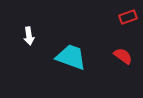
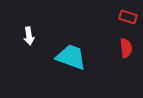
red rectangle: rotated 36 degrees clockwise
red semicircle: moved 3 px right, 8 px up; rotated 48 degrees clockwise
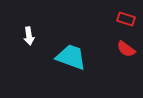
red rectangle: moved 2 px left, 2 px down
red semicircle: moved 1 px down; rotated 132 degrees clockwise
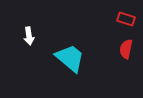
red semicircle: rotated 66 degrees clockwise
cyan trapezoid: moved 1 px left, 1 px down; rotated 20 degrees clockwise
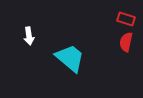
red semicircle: moved 7 px up
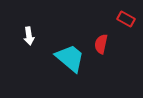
red rectangle: rotated 12 degrees clockwise
red semicircle: moved 25 px left, 2 px down
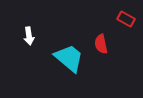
red semicircle: rotated 24 degrees counterclockwise
cyan trapezoid: moved 1 px left
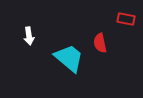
red rectangle: rotated 18 degrees counterclockwise
red semicircle: moved 1 px left, 1 px up
